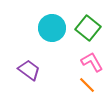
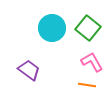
orange line: rotated 36 degrees counterclockwise
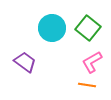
pink L-shape: rotated 90 degrees counterclockwise
purple trapezoid: moved 4 px left, 8 px up
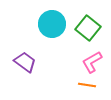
cyan circle: moved 4 px up
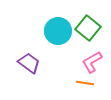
cyan circle: moved 6 px right, 7 px down
purple trapezoid: moved 4 px right, 1 px down
orange line: moved 2 px left, 2 px up
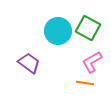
green square: rotated 10 degrees counterclockwise
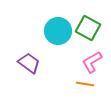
orange line: moved 1 px down
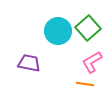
green square: rotated 20 degrees clockwise
purple trapezoid: rotated 25 degrees counterclockwise
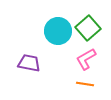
pink L-shape: moved 6 px left, 3 px up
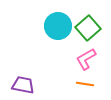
cyan circle: moved 5 px up
purple trapezoid: moved 6 px left, 22 px down
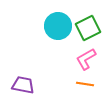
green square: rotated 15 degrees clockwise
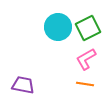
cyan circle: moved 1 px down
